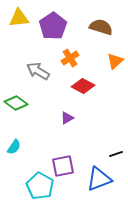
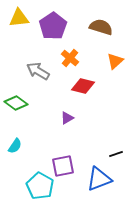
orange cross: rotated 18 degrees counterclockwise
red diamond: rotated 15 degrees counterclockwise
cyan semicircle: moved 1 px right, 1 px up
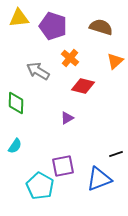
purple pentagon: rotated 20 degrees counterclockwise
green diamond: rotated 55 degrees clockwise
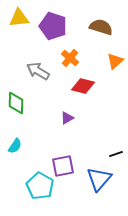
blue triangle: rotated 28 degrees counterclockwise
